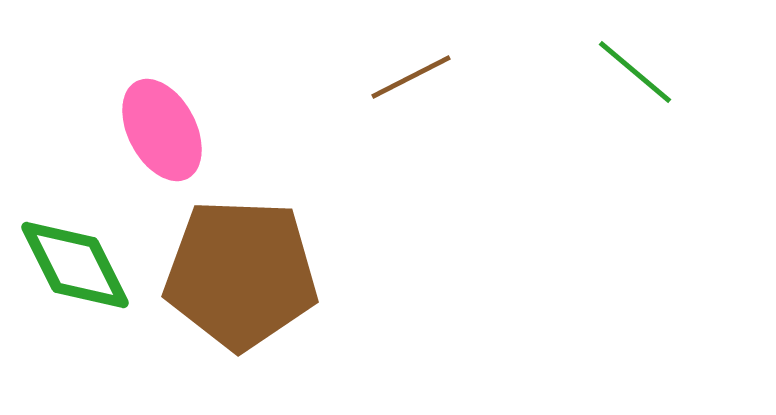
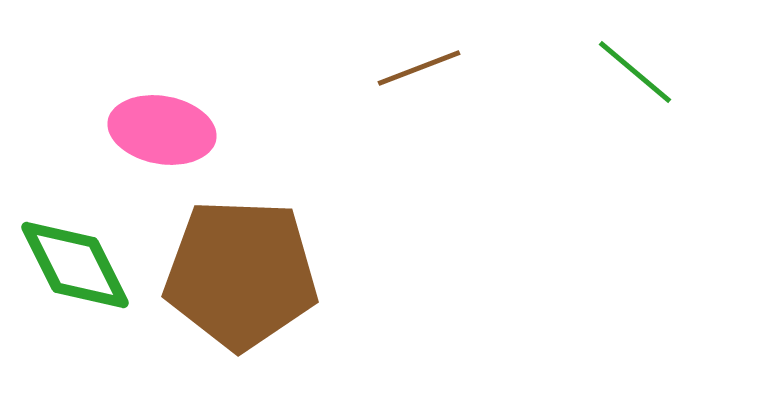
brown line: moved 8 px right, 9 px up; rotated 6 degrees clockwise
pink ellipse: rotated 52 degrees counterclockwise
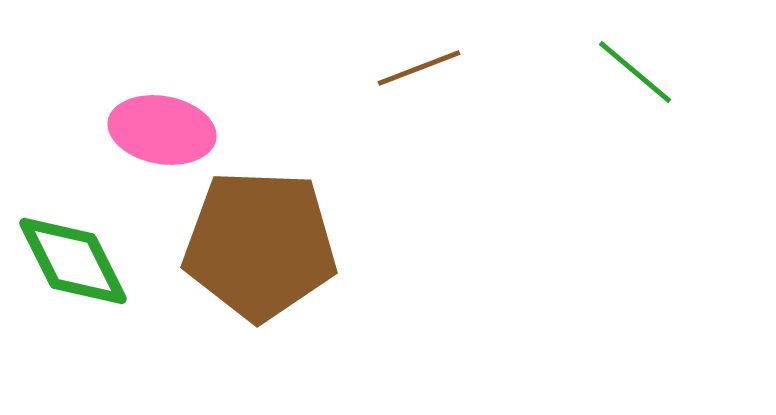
green diamond: moved 2 px left, 4 px up
brown pentagon: moved 19 px right, 29 px up
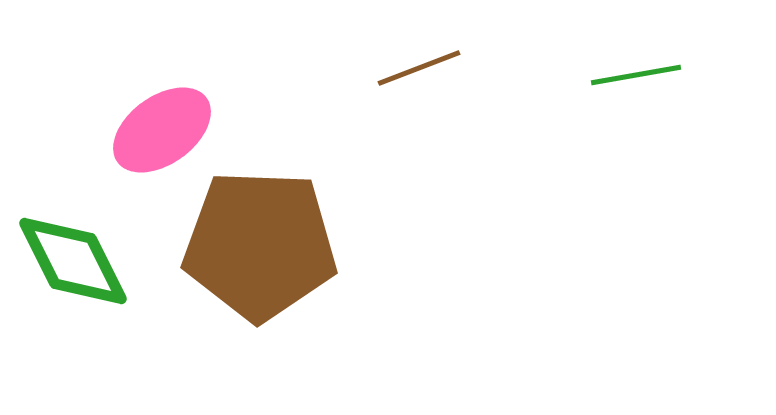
green line: moved 1 px right, 3 px down; rotated 50 degrees counterclockwise
pink ellipse: rotated 46 degrees counterclockwise
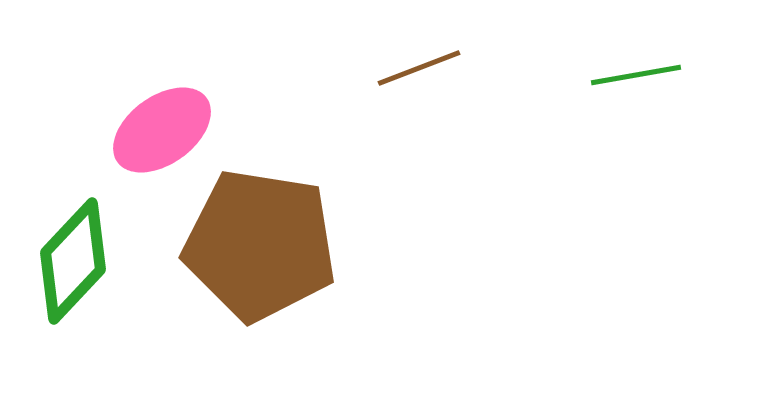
brown pentagon: rotated 7 degrees clockwise
green diamond: rotated 70 degrees clockwise
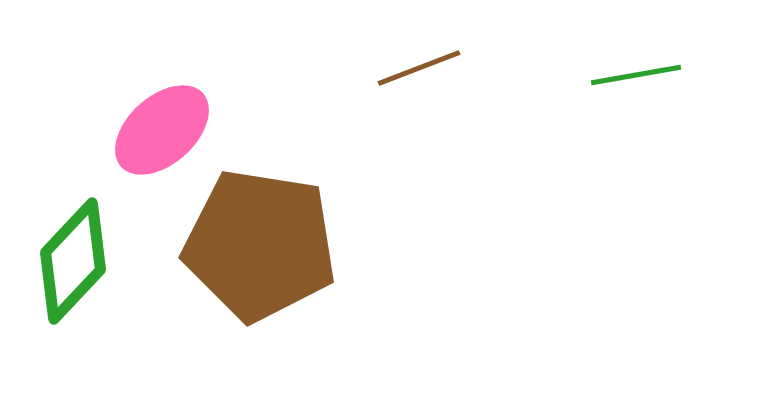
pink ellipse: rotated 6 degrees counterclockwise
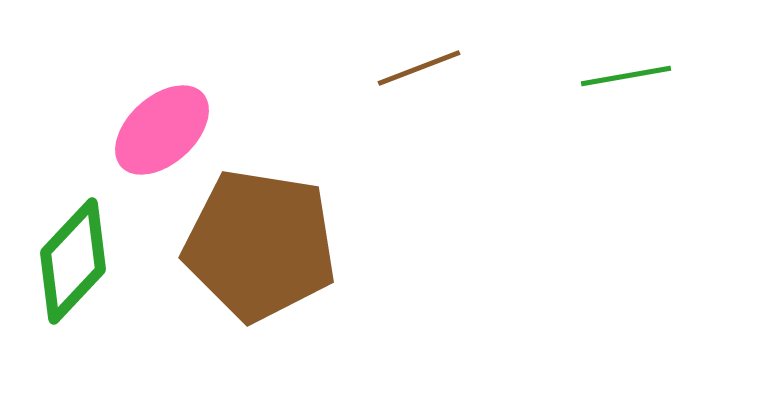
green line: moved 10 px left, 1 px down
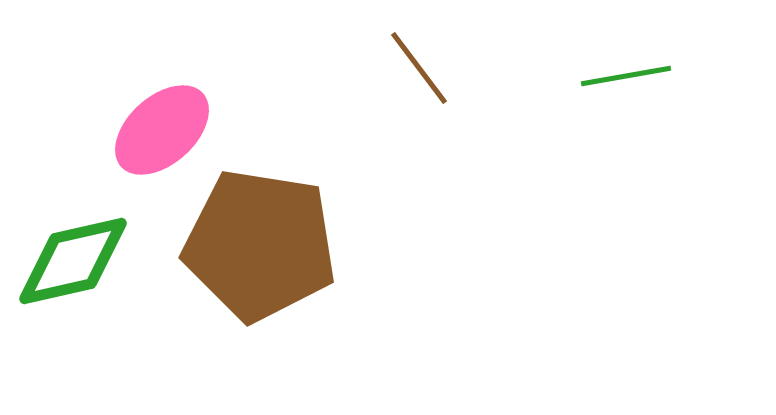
brown line: rotated 74 degrees clockwise
green diamond: rotated 34 degrees clockwise
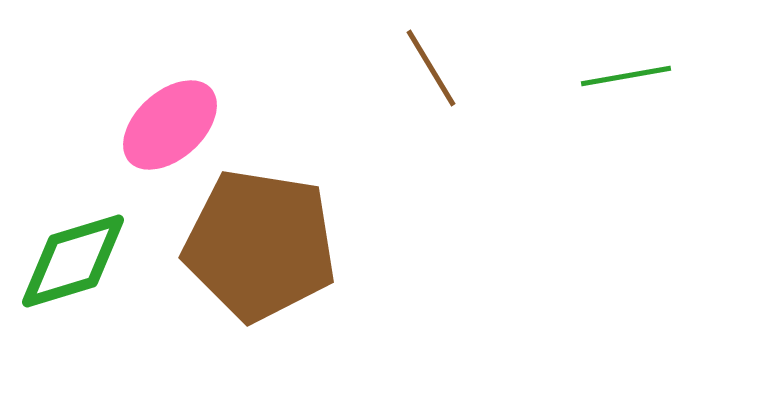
brown line: moved 12 px right; rotated 6 degrees clockwise
pink ellipse: moved 8 px right, 5 px up
green diamond: rotated 4 degrees counterclockwise
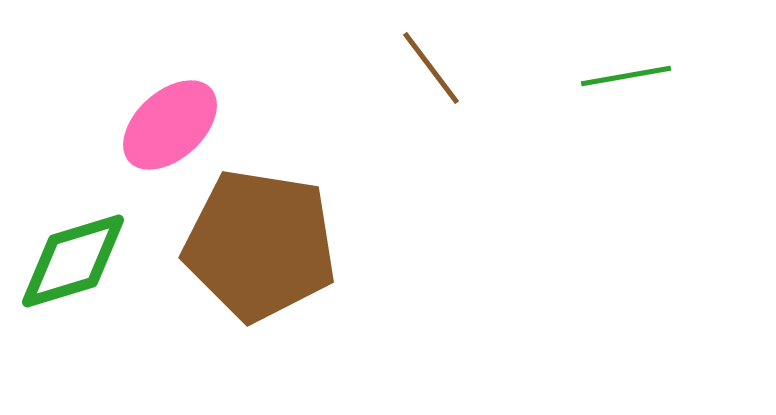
brown line: rotated 6 degrees counterclockwise
